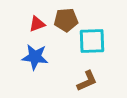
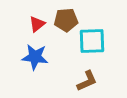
red triangle: rotated 18 degrees counterclockwise
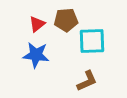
blue star: moved 1 px right, 2 px up
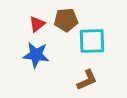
brown L-shape: moved 1 px up
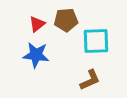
cyan square: moved 4 px right
brown L-shape: moved 3 px right
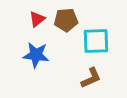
red triangle: moved 5 px up
brown L-shape: moved 1 px right, 2 px up
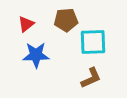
red triangle: moved 11 px left, 5 px down
cyan square: moved 3 px left, 1 px down
blue star: rotated 8 degrees counterclockwise
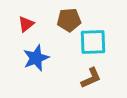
brown pentagon: moved 3 px right
blue star: moved 3 px down; rotated 20 degrees counterclockwise
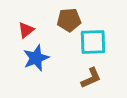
red triangle: moved 6 px down
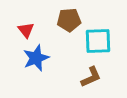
red triangle: rotated 30 degrees counterclockwise
cyan square: moved 5 px right, 1 px up
brown L-shape: moved 1 px up
